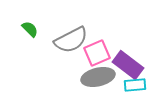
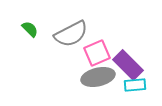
gray semicircle: moved 6 px up
purple rectangle: rotated 8 degrees clockwise
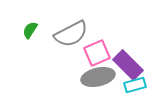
green semicircle: moved 1 px down; rotated 102 degrees counterclockwise
cyan rectangle: rotated 10 degrees counterclockwise
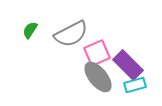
gray ellipse: rotated 64 degrees clockwise
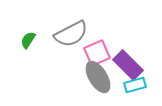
green semicircle: moved 2 px left, 10 px down
gray ellipse: rotated 8 degrees clockwise
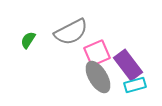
gray semicircle: moved 2 px up
purple rectangle: rotated 8 degrees clockwise
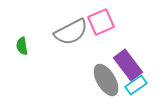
green semicircle: moved 6 px left, 6 px down; rotated 42 degrees counterclockwise
pink square: moved 4 px right, 31 px up
gray ellipse: moved 8 px right, 3 px down
cyan rectangle: moved 1 px right; rotated 20 degrees counterclockwise
